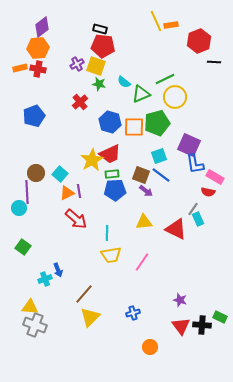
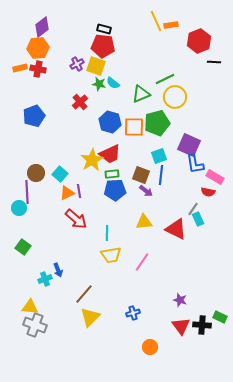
black rectangle at (100, 29): moved 4 px right
cyan semicircle at (124, 82): moved 11 px left, 1 px down
blue line at (161, 175): rotated 60 degrees clockwise
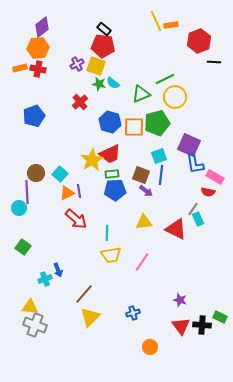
black rectangle at (104, 29): rotated 24 degrees clockwise
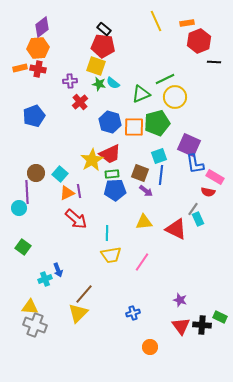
orange rectangle at (171, 25): moved 16 px right, 2 px up
purple cross at (77, 64): moved 7 px left, 17 px down; rotated 24 degrees clockwise
brown square at (141, 175): moved 1 px left, 2 px up
yellow triangle at (90, 317): moved 12 px left, 4 px up
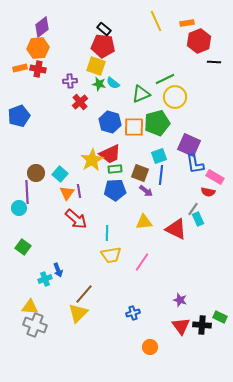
blue pentagon at (34, 116): moved 15 px left
green rectangle at (112, 174): moved 3 px right, 5 px up
orange triangle at (67, 193): rotated 28 degrees counterclockwise
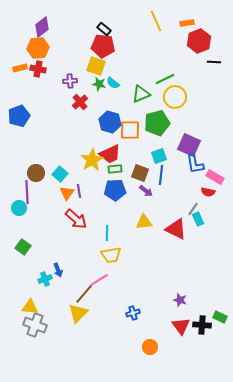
orange square at (134, 127): moved 4 px left, 3 px down
pink line at (142, 262): moved 43 px left, 18 px down; rotated 24 degrees clockwise
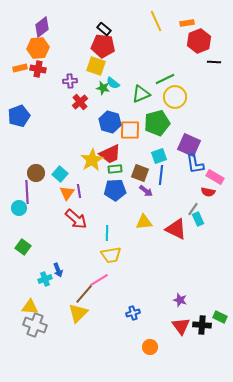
green star at (99, 84): moved 4 px right, 4 px down
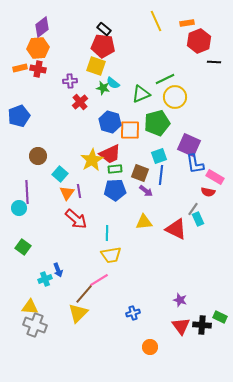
brown circle at (36, 173): moved 2 px right, 17 px up
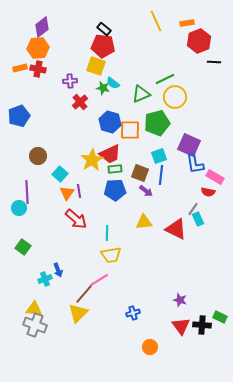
yellow triangle at (30, 307): moved 4 px right, 2 px down
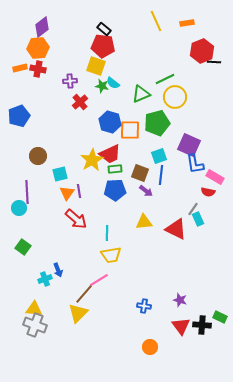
red hexagon at (199, 41): moved 3 px right, 10 px down
green star at (103, 88): moved 1 px left, 2 px up
cyan square at (60, 174): rotated 35 degrees clockwise
blue cross at (133, 313): moved 11 px right, 7 px up; rotated 24 degrees clockwise
